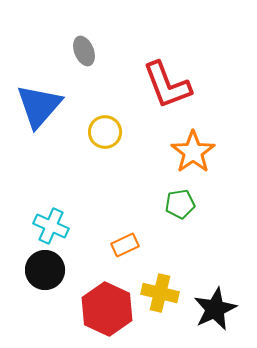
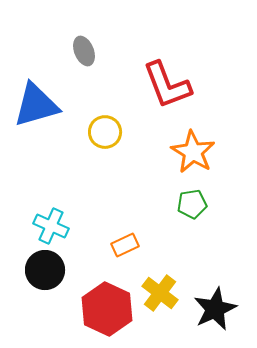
blue triangle: moved 3 px left, 1 px up; rotated 33 degrees clockwise
orange star: rotated 6 degrees counterclockwise
green pentagon: moved 12 px right
yellow cross: rotated 24 degrees clockwise
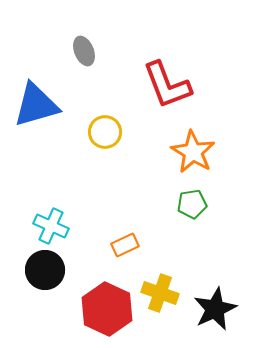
yellow cross: rotated 18 degrees counterclockwise
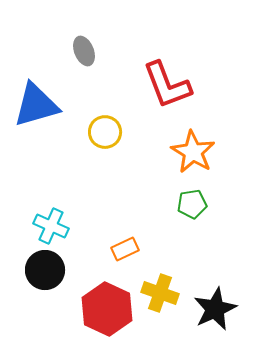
orange rectangle: moved 4 px down
